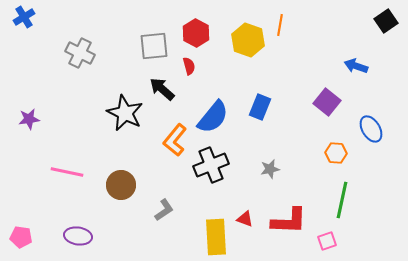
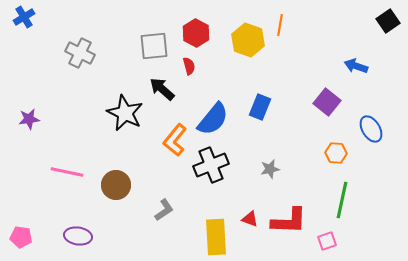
black square: moved 2 px right
blue semicircle: moved 2 px down
brown circle: moved 5 px left
red triangle: moved 5 px right
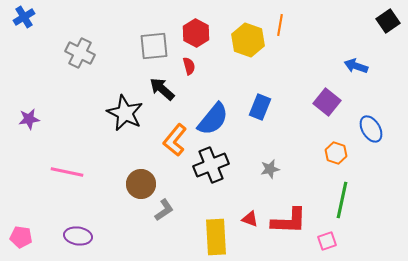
orange hexagon: rotated 15 degrees clockwise
brown circle: moved 25 px right, 1 px up
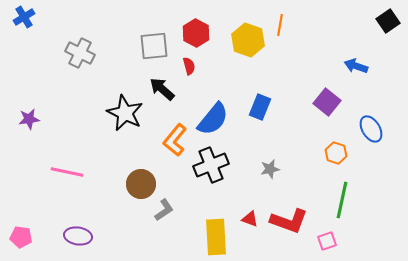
red L-shape: rotated 18 degrees clockwise
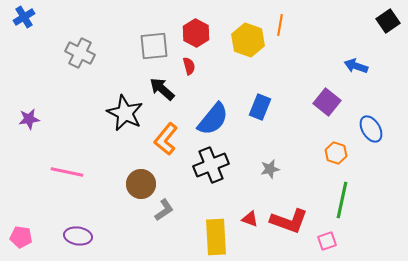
orange L-shape: moved 9 px left, 1 px up
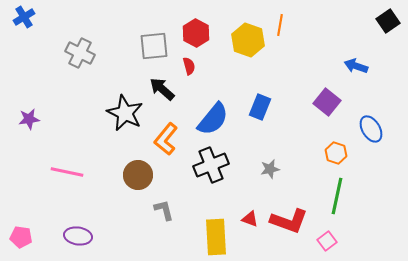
brown circle: moved 3 px left, 9 px up
green line: moved 5 px left, 4 px up
gray L-shape: rotated 70 degrees counterclockwise
pink square: rotated 18 degrees counterclockwise
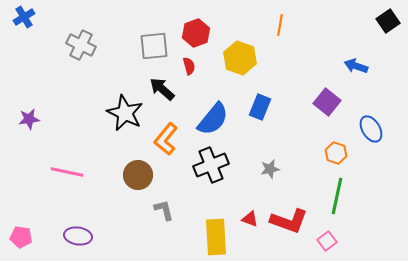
red hexagon: rotated 12 degrees clockwise
yellow hexagon: moved 8 px left, 18 px down
gray cross: moved 1 px right, 8 px up
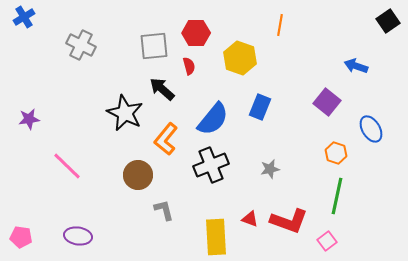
red hexagon: rotated 20 degrees clockwise
pink line: moved 6 px up; rotated 32 degrees clockwise
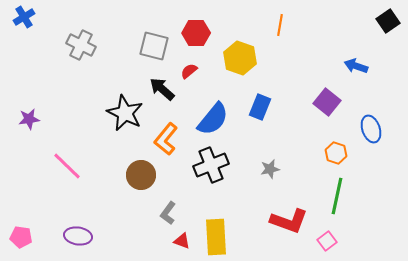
gray square: rotated 20 degrees clockwise
red semicircle: moved 5 px down; rotated 114 degrees counterclockwise
blue ellipse: rotated 12 degrees clockwise
brown circle: moved 3 px right
gray L-shape: moved 4 px right, 3 px down; rotated 130 degrees counterclockwise
red triangle: moved 68 px left, 22 px down
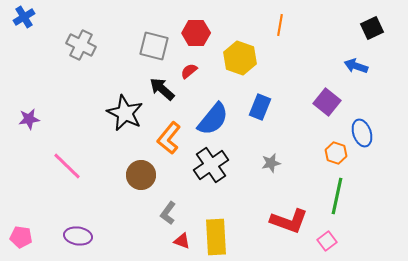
black square: moved 16 px left, 7 px down; rotated 10 degrees clockwise
blue ellipse: moved 9 px left, 4 px down
orange L-shape: moved 3 px right, 1 px up
black cross: rotated 12 degrees counterclockwise
gray star: moved 1 px right, 6 px up
